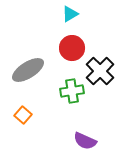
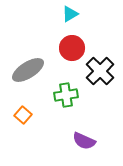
green cross: moved 6 px left, 4 px down
purple semicircle: moved 1 px left
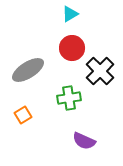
green cross: moved 3 px right, 3 px down
orange square: rotated 18 degrees clockwise
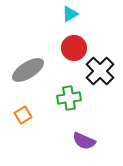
red circle: moved 2 px right
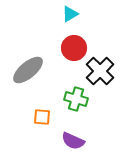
gray ellipse: rotated 8 degrees counterclockwise
green cross: moved 7 px right, 1 px down; rotated 25 degrees clockwise
orange square: moved 19 px right, 2 px down; rotated 36 degrees clockwise
purple semicircle: moved 11 px left
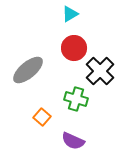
orange square: rotated 36 degrees clockwise
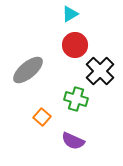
red circle: moved 1 px right, 3 px up
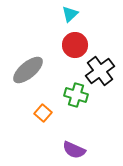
cyan triangle: rotated 12 degrees counterclockwise
black cross: rotated 8 degrees clockwise
green cross: moved 4 px up
orange square: moved 1 px right, 4 px up
purple semicircle: moved 1 px right, 9 px down
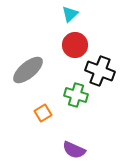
black cross: rotated 32 degrees counterclockwise
orange square: rotated 18 degrees clockwise
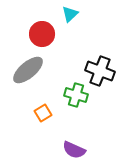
red circle: moved 33 px left, 11 px up
